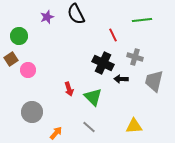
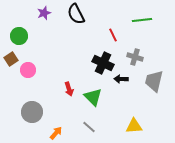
purple star: moved 3 px left, 4 px up
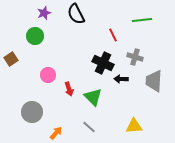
green circle: moved 16 px right
pink circle: moved 20 px right, 5 px down
gray trapezoid: rotated 10 degrees counterclockwise
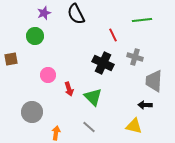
brown square: rotated 24 degrees clockwise
black arrow: moved 24 px right, 26 px down
yellow triangle: rotated 18 degrees clockwise
orange arrow: rotated 32 degrees counterclockwise
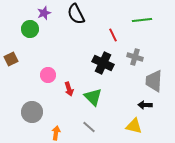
green circle: moved 5 px left, 7 px up
brown square: rotated 16 degrees counterclockwise
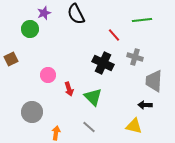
red line: moved 1 px right; rotated 16 degrees counterclockwise
